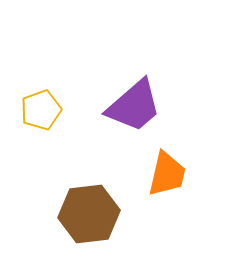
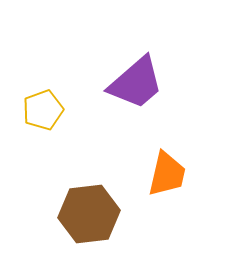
purple trapezoid: moved 2 px right, 23 px up
yellow pentagon: moved 2 px right
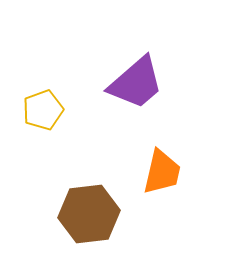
orange trapezoid: moved 5 px left, 2 px up
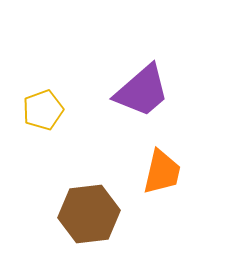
purple trapezoid: moved 6 px right, 8 px down
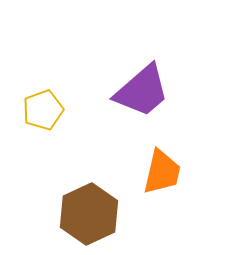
brown hexagon: rotated 18 degrees counterclockwise
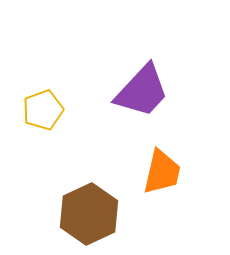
purple trapezoid: rotated 6 degrees counterclockwise
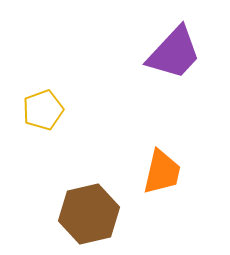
purple trapezoid: moved 32 px right, 38 px up
brown hexagon: rotated 12 degrees clockwise
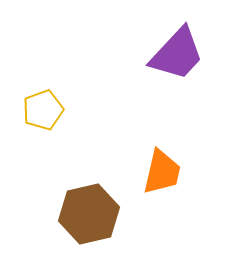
purple trapezoid: moved 3 px right, 1 px down
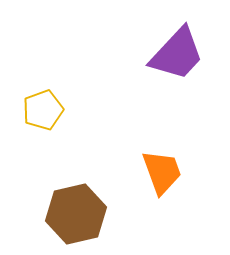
orange trapezoid: rotated 33 degrees counterclockwise
brown hexagon: moved 13 px left
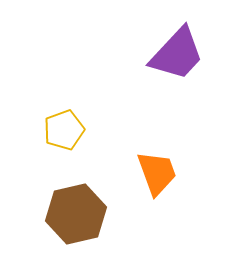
yellow pentagon: moved 21 px right, 20 px down
orange trapezoid: moved 5 px left, 1 px down
